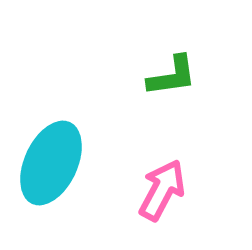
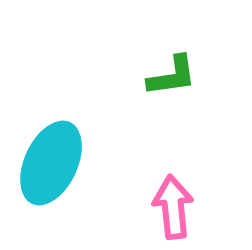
pink arrow: moved 11 px right, 17 px down; rotated 34 degrees counterclockwise
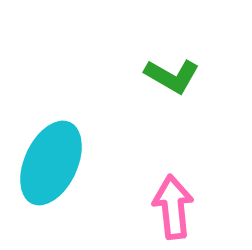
green L-shape: rotated 38 degrees clockwise
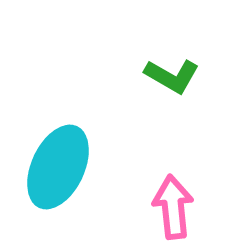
cyan ellipse: moved 7 px right, 4 px down
